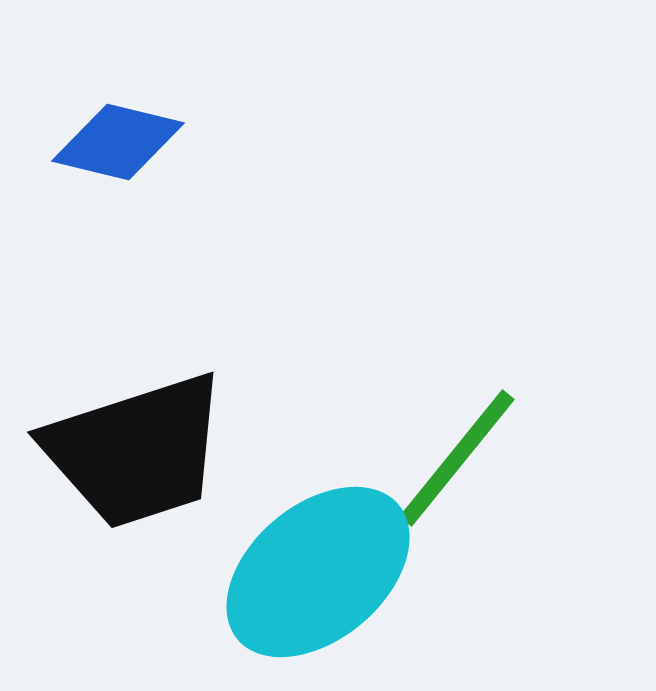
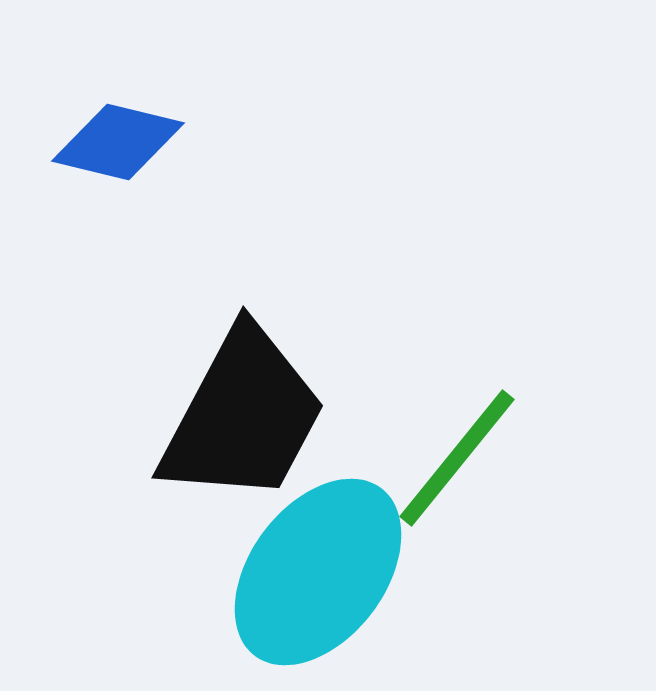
black trapezoid: moved 107 px right, 35 px up; rotated 44 degrees counterclockwise
cyan ellipse: rotated 13 degrees counterclockwise
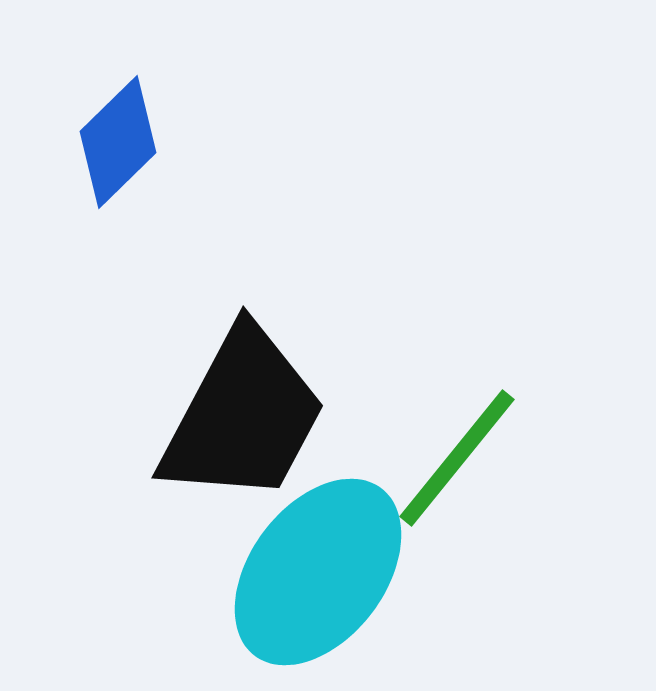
blue diamond: rotated 58 degrees counterclockwise
